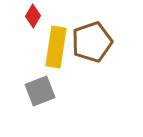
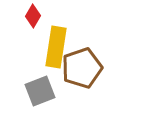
brown pentagon: moved 10 px left, 26 px down
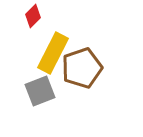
red diamond: rotated 15 degrees clockwise
yellow rectangle: moved 3 px left, 6 px down; rotated 18 degrees clockwise
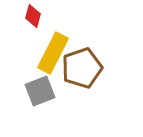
red diamond: rotated 30 degrees counterclockwise
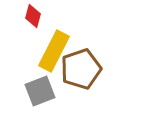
yellow rectangle: moved 1 px right, 2 px up
brown pentagon: moved 1 px left, 1 px down
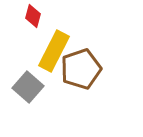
gray square: moved 12 px left, 4 px up; rotated 28 degrees counterclockwise
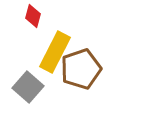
yellow rectangle: moved 1 px right, 1 px down
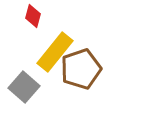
yellow rectangle: rotated 12 degrees clockwise
gray square: moved 4 px left
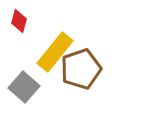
red diamond: moved 14 px left, 5 px down
